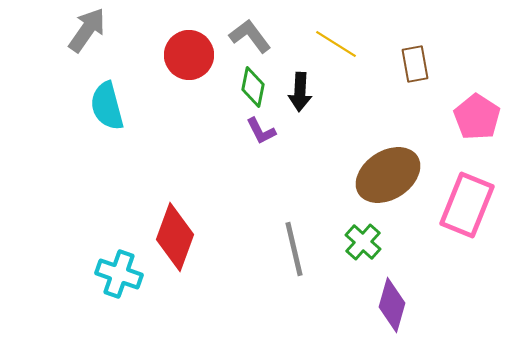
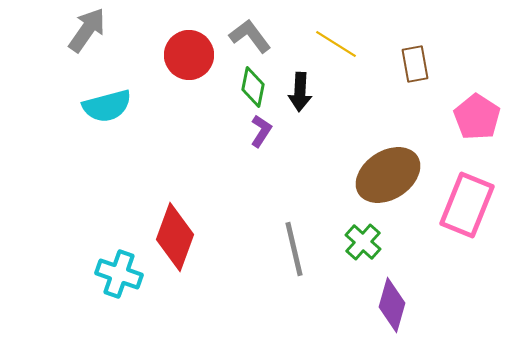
cyan semicircle: rotated 90 degrees counterclockwise
purple L-shape: rotated 120 degrees counterclockwise
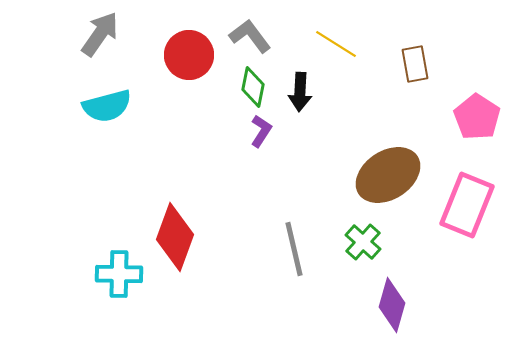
gray arrow: moved 13 px right, 4 px down
cyan cross: rotated 18 degrees counterclockwise
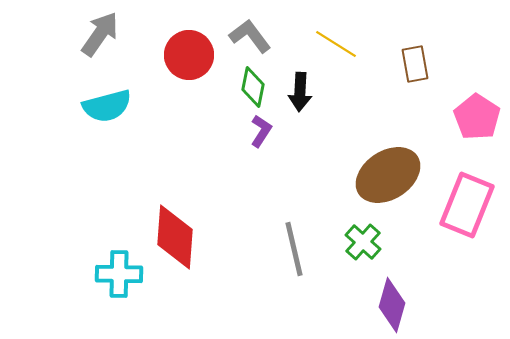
red diamond: rotated 16 degrees counterclockwise
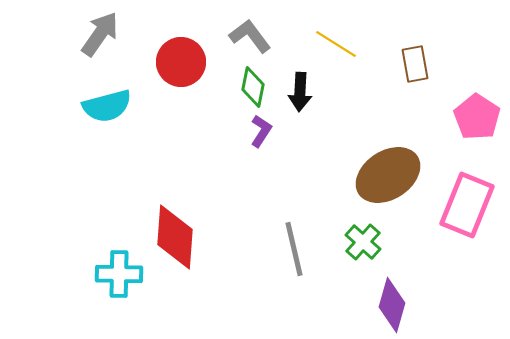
red circle: moved 8 px left, 7 px down
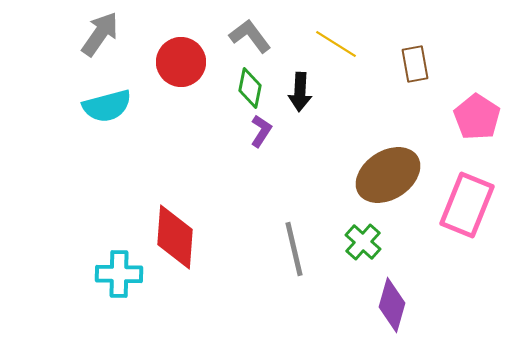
green diamond: moved 3 px left, 1 px down
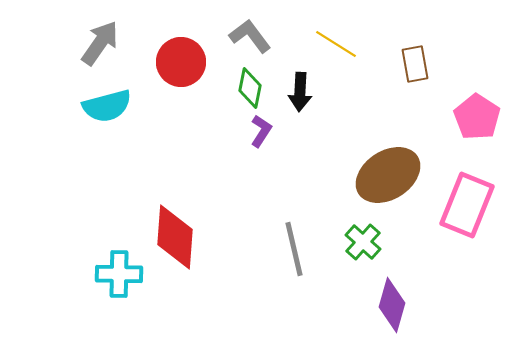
gray arrow: moved 9 px down
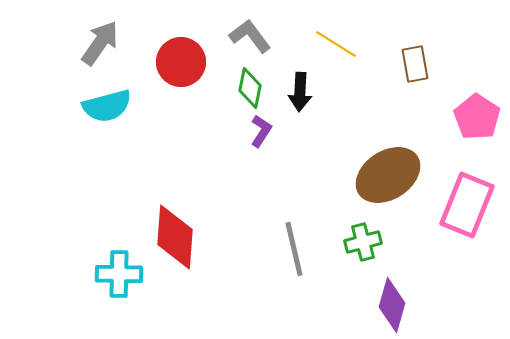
green cross: rotated 33 degrees clockwise
